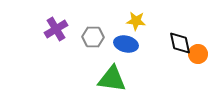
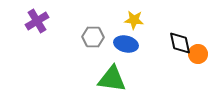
yellow star: moved 2 px left, 1 px up
purple cross: moved 19 px left, 8 px up
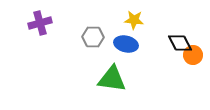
purple cross: moved 3 px right, 2 px down; rotated 15 degrees clockwise
black diamond: rotated 15 degrees counterclockwise
orange circle: moved 5 px left, 1 px down
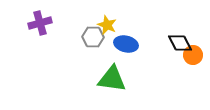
yellow star: moved 27 px left, 5 px down; rotated 18 degrees clockwise
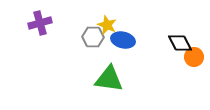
blue ellipse: moved 3 px left, 4 px up
orange circle: moved 1 px right, 2 px down
green triangle: moved 3 px left
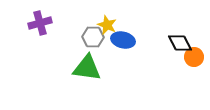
green triangle: moved 22 px left, 11 px up
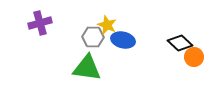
black diamond: rotated 20 degrees counterclockwise
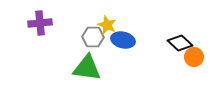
purple cross: rotated 10 degrees clockwise
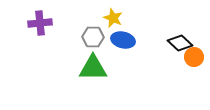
yellow star: moved 6 px right, 7 px up
green triangle: moved 6 px right; rotated 8 degrees counterclockwise
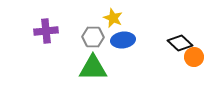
purple cross: moved 6 px right, 8 px down
blue ellipse: rotated 20 degrees counterclockwise
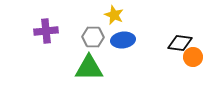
yellow star: moved 1 px right, 3 px up
black diamond: rotated 35 degrees counterclockwise
orange circle: moved 1 px left
green triangle: moved 4 px left
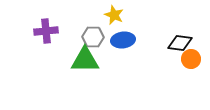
orange circle: moved 2 px left, 2 px down
green triangle: moved 4 px left, 8 px up
